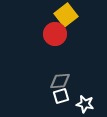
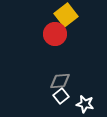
white square: rotated 21 degrees counterclockwise
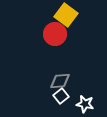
yellow square: rotated 15 degrees counterclockwise
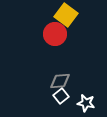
white star: moved 1 px right, 1 px up
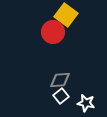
red circle: moved 2 px left, 2 px up
gray diamond: moved 1 px up
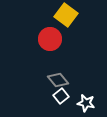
red circle: moved 3 px left, 7 px down
gray diamond: moved 2 px left; rotated 55 degrees clockwise
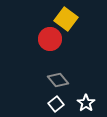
yellow square: moved 4 px down
white square: moved 5 px left, 8 px down
white star: rotated 24 degrees clockwise
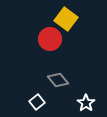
white square: moved 19 px left, 2 px up
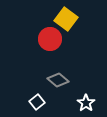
gray diamond: rotated 10 degrees counterclockwise
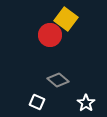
red circle: moved 4 px up
white square: rotated 28 degrees counterclockwise
